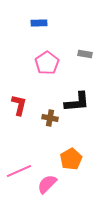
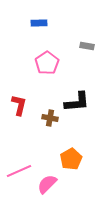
gray rectangle: moved 2 px right, 8 px up
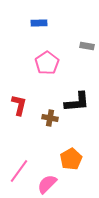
pink line: rotated 30 degrees counterclockwise
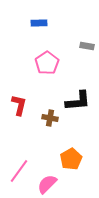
black L-shape: moved 1 px right, 1 px up
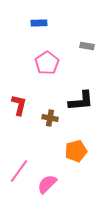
black L-shape: moved 3 px right
orange pentagon: moved 5 px right, 8 px up; rotated 15 degrees clockwise
